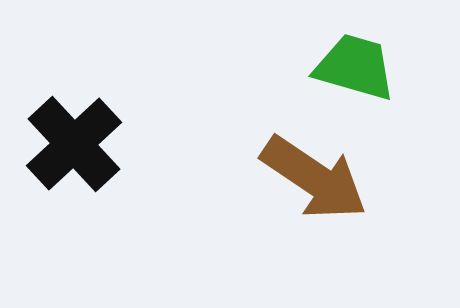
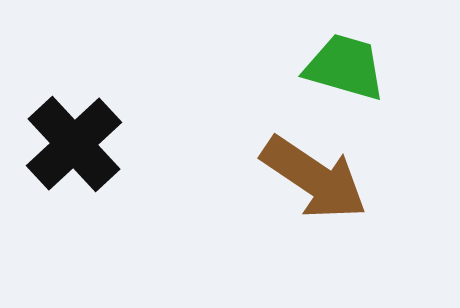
green trapezoid: moved 10 px left
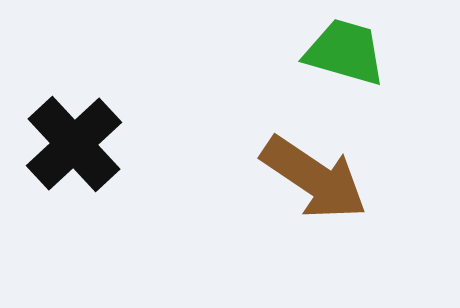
green trapezoid: moved 15 px up
